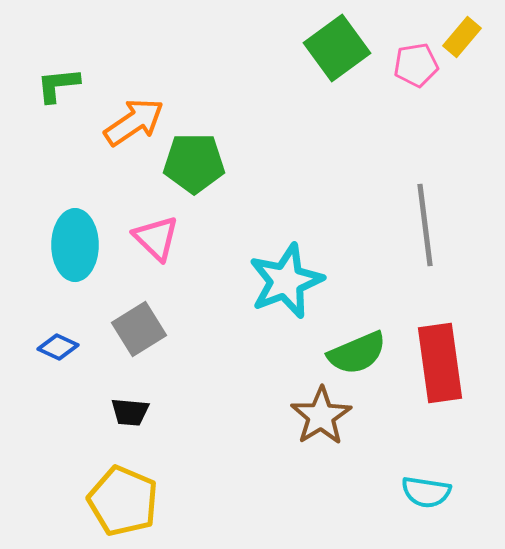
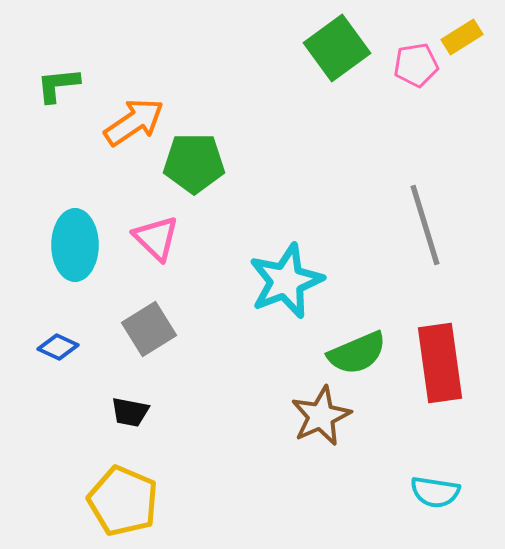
yellow rectangle: rotated 18 degrees clockwise
gray line: rotated 10 degrees counterclockwise
gray square: moved 10 px right
black trapezoid: rotated 6 degrees clockwise
brown star: rotated 8 degrees clockwise
cyan semicircle: moved 9 px right
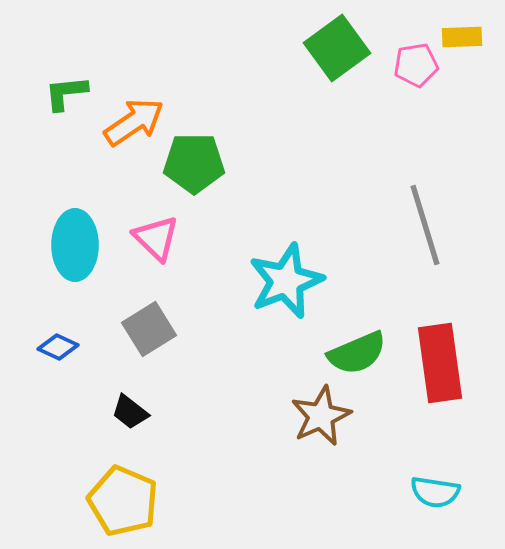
yellow rectangle: rotated 30 degrees clockwise
green L-shape: moved 8 px right, 8 px down
black trapezoid: rotated 27 degrees clockwise
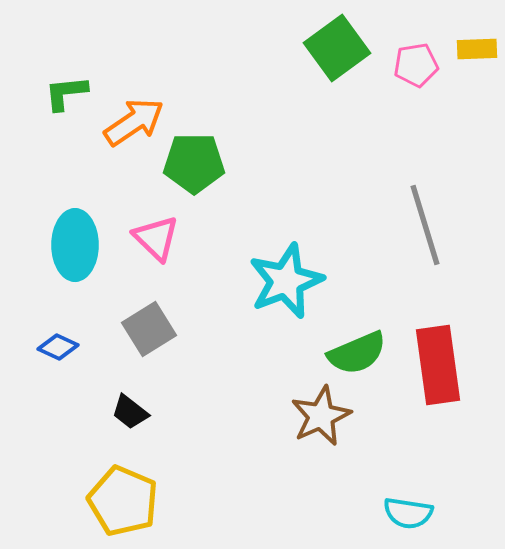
yellow rectangle: moved 15 px right, 12 px down
red rectangle: moved 2 px left, 2 px down
cyan semicircle: moved 27 px left, 21 px down
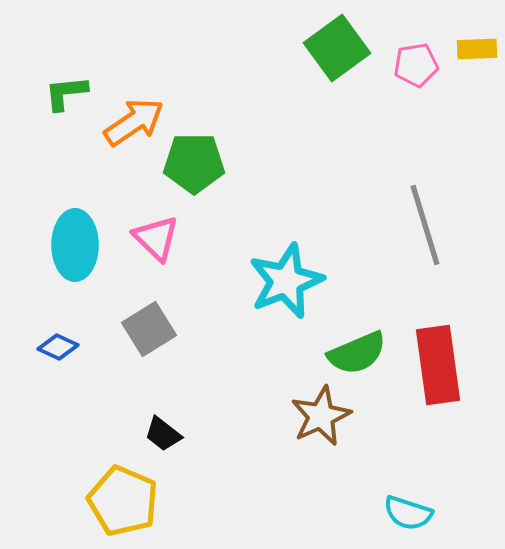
black trapezoid: moved 33 px right, 22 px down
cyan semicircle: rotated 9 degrees clockwise
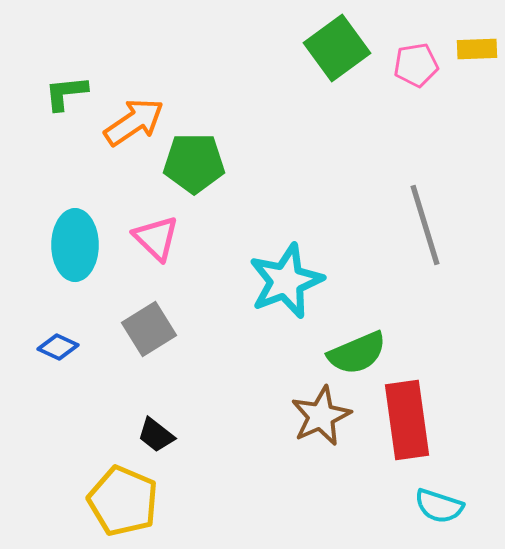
red rectangle: moved 31 px left, 55 px down
black trapezoid: moved 7 px left, 1 px down
cyan semicircle: moved 31 px right, 7 px up
